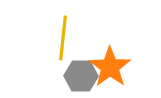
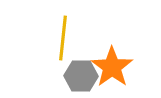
orange star: moved 2 px right
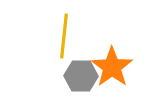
yellow line: moved 1 px right, 2 px up
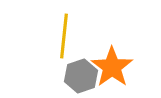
gray hexagon: rotated 20 degrees counterclockwise
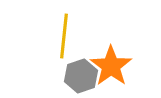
orange star: moved 1 px left, 1 px up
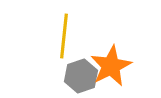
orange star: rotated 9 degrees clockwise
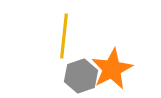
orange star: moved 1 px right, 3 px down
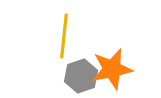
orange star: rotated 15 degrees clockwise
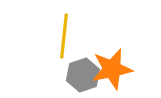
gray hexagon: moved 2 px right, 1 px up
